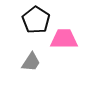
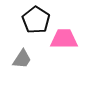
gray trapezoid: moved 9 px left, 3 px up
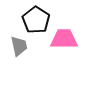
gray trapezoid: moved 3 px left, 13 px up; rotated 45 degrees counterclockwise
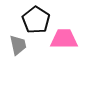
gray trapezoid: moved 1 px left, 1 px up
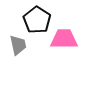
black pentagon: moved 1 px right
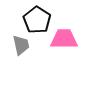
gray trapezoid: moved 3 px right
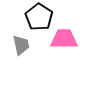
black pentagon: moved 2 px right, 3 px up
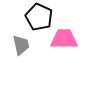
black pentagon: rotated 8 degrees counterclockwise
